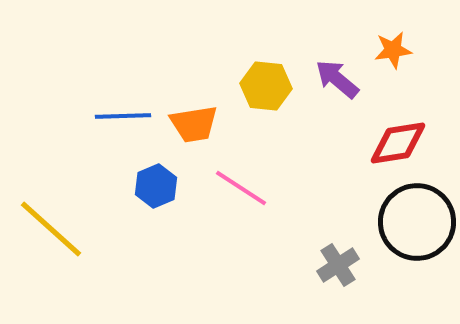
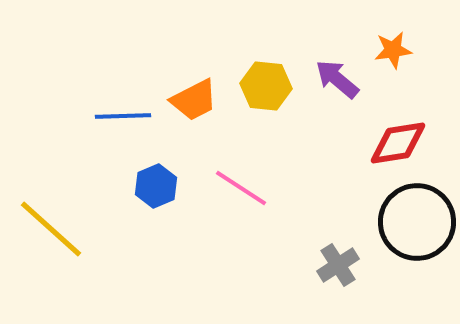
orange trapezoid: moved 24 px up; rotated 18 degrees counterclockwise
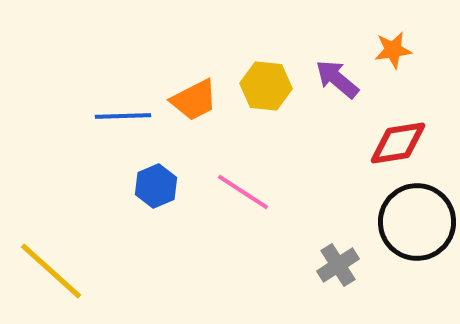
pink line: moved 2 px right, 4 px down
yellow line: moved 42 px down
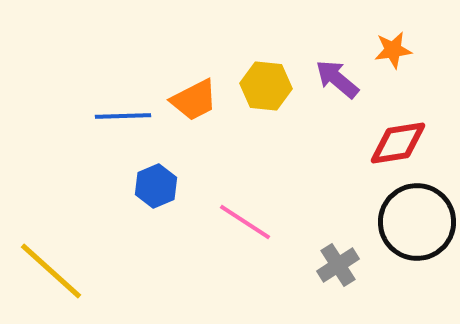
pink line: moved 2 px right, 30 px down
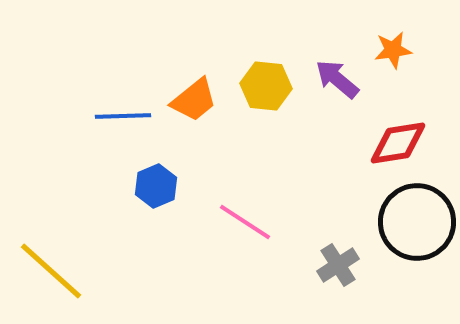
orange trapezoid: rotated 12 degrees counterclockwise
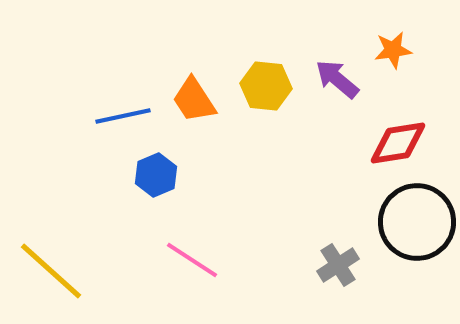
orange trapezoid: rotated 96 degrees clockwise
blue line: rotated 10 degrees counterclockwise
blue hexagon: moved 11 px up
pink line: moved 53 px left, 38 px down
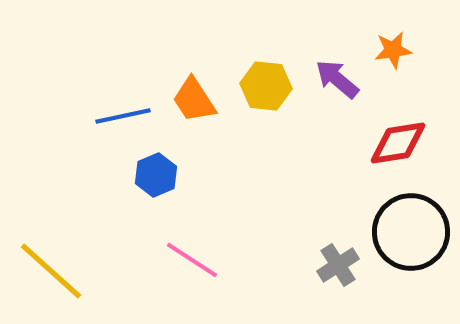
black circle: moved 6 px left, 10 px down
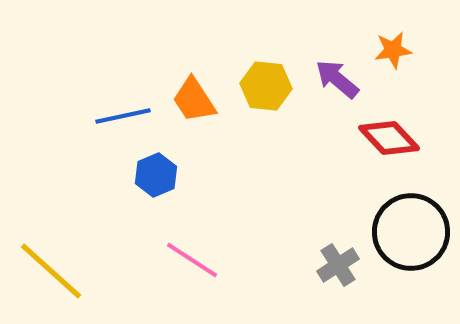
red diamond: moved 9 px left, 5 px up; rotated 56 degrees clockwise
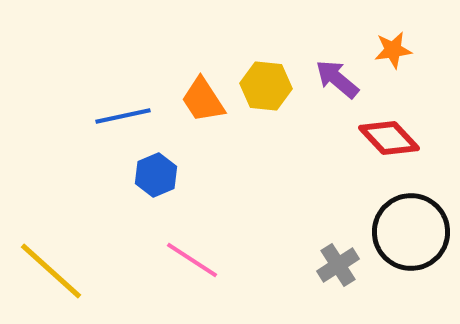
orange trapezoid: moved 9 px right
